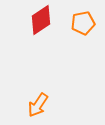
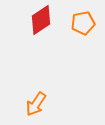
orange arrow: moved 2 px left, 1 px up
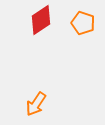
orange pentagon: rotated 30 degrees clockwise
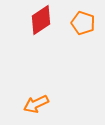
orange arrow: rotated 30 degrees clockwise
